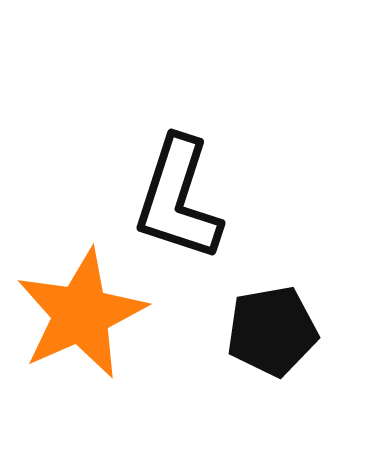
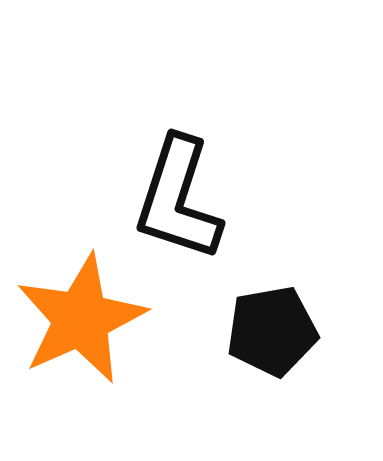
orange star: moved 5 px down
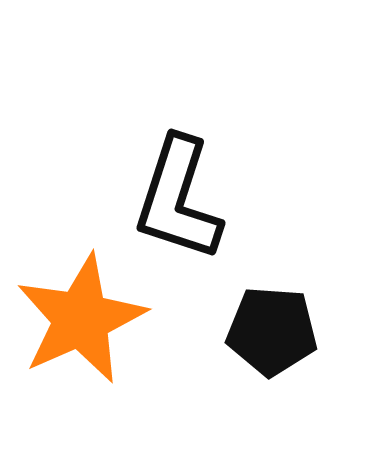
black pentagon: rotated 14 degrees clockwise
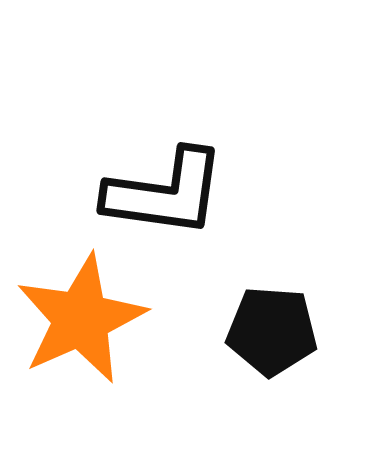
black L-shape: moved 13 px left, 6 px up; rotated 100 degrees counterclockwise
